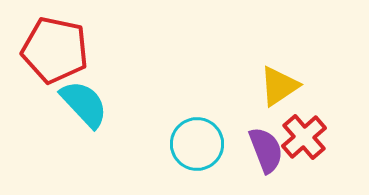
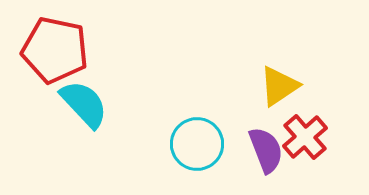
red cross: moved 1 px right
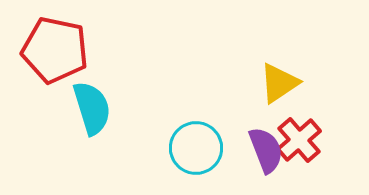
yellow triangle: moved 3 px up
cyan semicircle: moved 8 px right, 4 px down; rotated 26 degrees clockwise
red cross: moved 6 px left, 3 px down
cyan circle: moved 1 px left, 4 px down
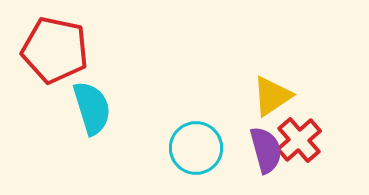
yellow triangle: moved 7 px left, 13 px down
purple semicircle: rotated 6 degrees clockwise
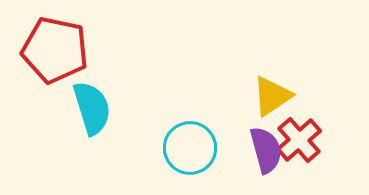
cyan circle: moved 6 px left
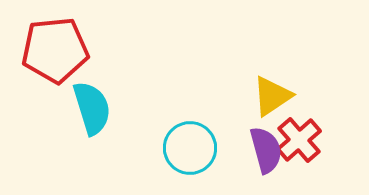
red pentagon: rotated 18 degrees counterclockwise
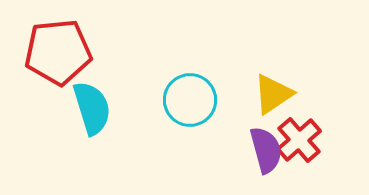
red pentagon: moved 3 px right, 2 px down
yellow triangle: moved 1 px right, 2 px up
cyan circle: moved 48 px up
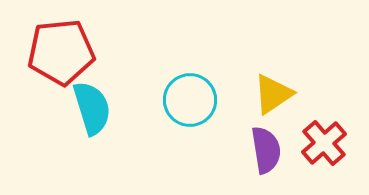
red pentagon: moved 3 px right
red cross: moved 25 px right, 3 px down
purple semicircle: rotated 6 degrees clockwise
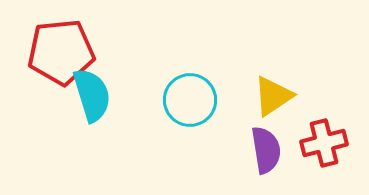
yellow triangle: moved 2 px down
cyan semicircle: moved 13 px up
red cross: rotated 27 degrees clockwise
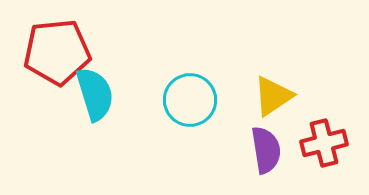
red pentagon: moved 4 px left
cyan semicircle: moved 3 px right, 1 px up
